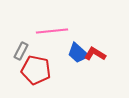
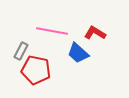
pink line: rotated 16 degrees clockwise
red L-shape: moved 21 px up
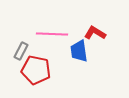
pink line: moved 3 px down; rotated 8 degrees counterclockwise
blue trapezoid: moved 1 px right, 2 px up; rotated 40 degrees clockwise
